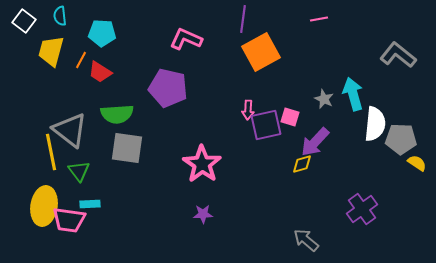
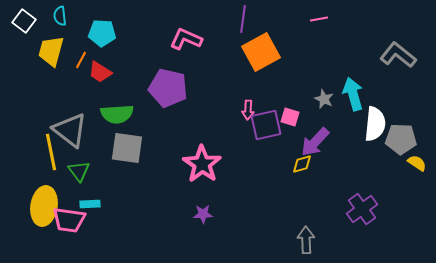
gray arrow: rotated 48 degrees clockwise
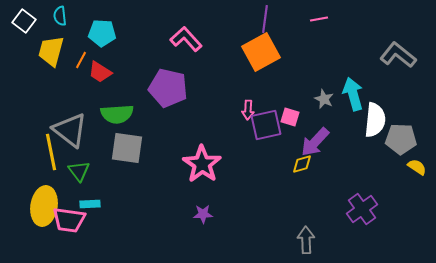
purple line: moved 22 px right
pink L-shape: rotated 24 degrees clockwise
white semicircle: moved 4 px up
yellow semicircle: moved 4 px down
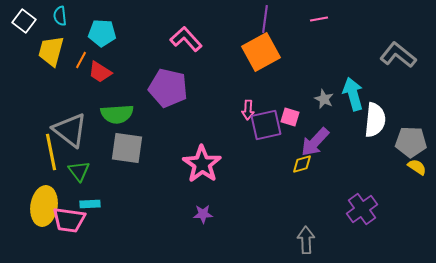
gray pentagon: moved 10 px right, 3 px down
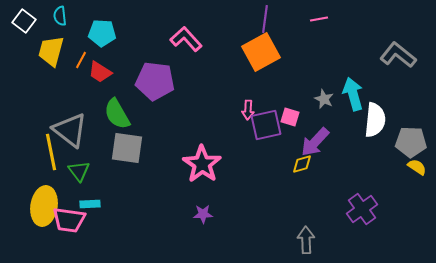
purple pentagon: moved 13 px left, 7 px up; rotated 6 degrees counterclockwise
green semicircle: rotated 64 degrees clockwise
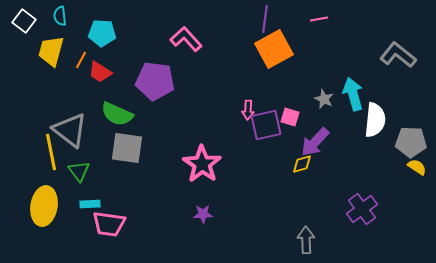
orange square: moved 13 px right, 3 px up
green semicircle: rotated 36 degrees counterclockwise
pink trapezoid: moved 40 px right, 4 px down
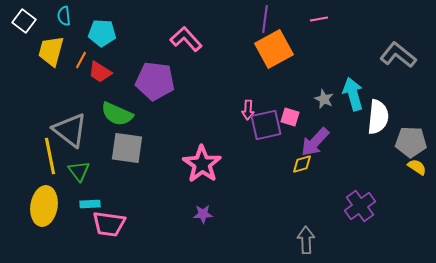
cyan semicircle: moved 4 px right
white semicircle: moved 3 px right, 3 px up
yellow line: moved 1 px left, 4 px down
purple cross: moved 2 px left, 3 px up
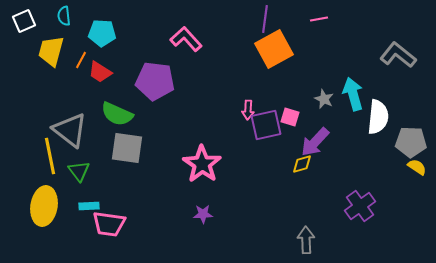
white square: rotated 30 degrees clockwise
cyan rectangle: moved 1 px left, 2 px down
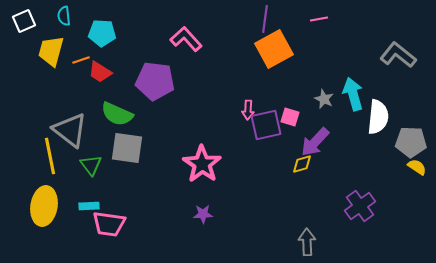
orange line: rotated 42 degrees clockwise
green triangle: moved 12 px right, 6 px up
gray arrow: moved 1 px right, 2 px down
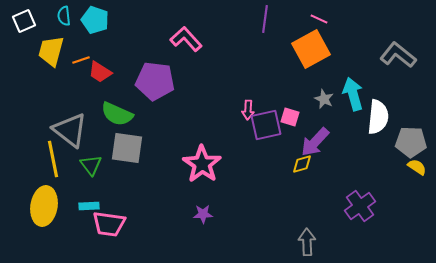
pink line: rotated 36 degrees clockwise
cyan pentagon: moved 7 px left, 13 px up; rotated 16 degrees clockwise
orange square: moved 37 px right
yellow line: moved 3 px right, 3 px down
